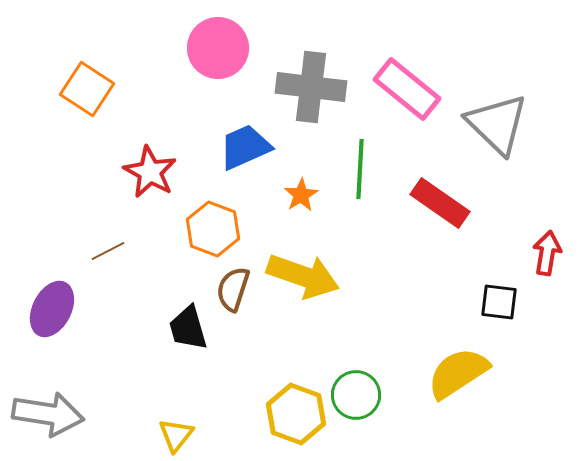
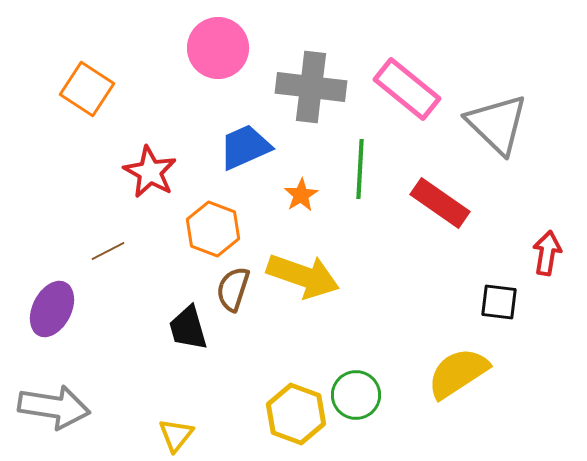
gray arrow: moved 6 px right, 7 px up
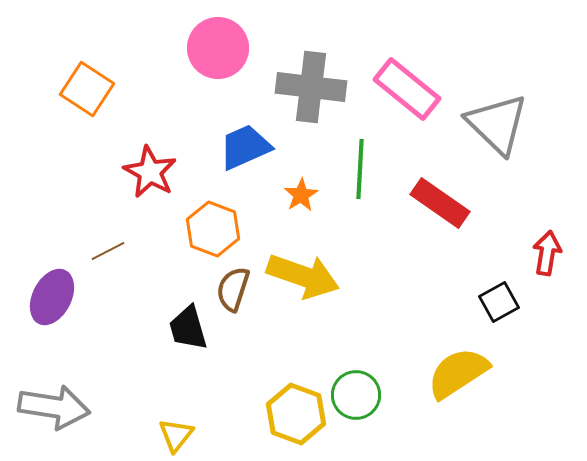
black square: rotated 36 degrees counterclockwise
purple ellipse: moved 12 px up
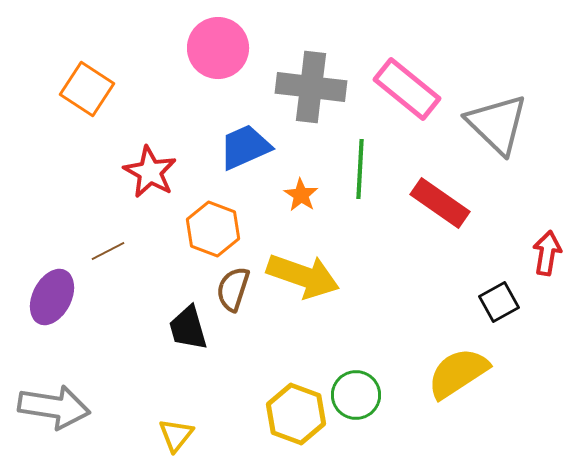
orange star: rotated 8 degrees counterclockwise
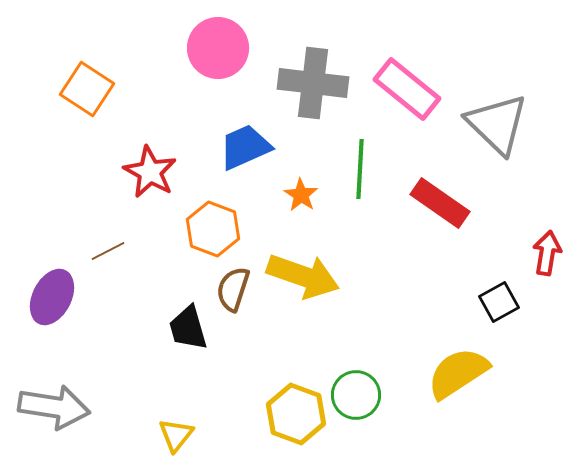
gray cross: moved 2 px right, 4 px up
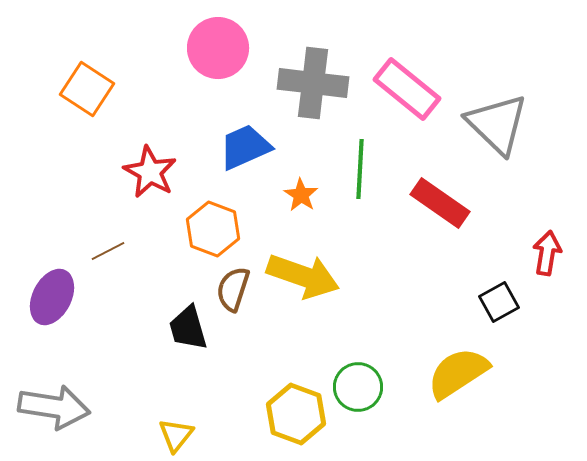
green circle: moved 2 px right, 8 px up
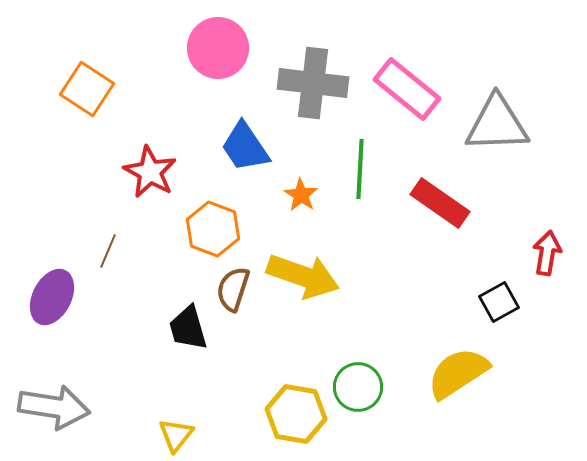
gray triangle: rotated 46 degrees counterclockwise
blue trapezoid: rotated 100 degrees counterclockwise
brown line: rotated 40 degrees counterclockwise
yellow hexagon: rotated 10 degrees counterclockwise
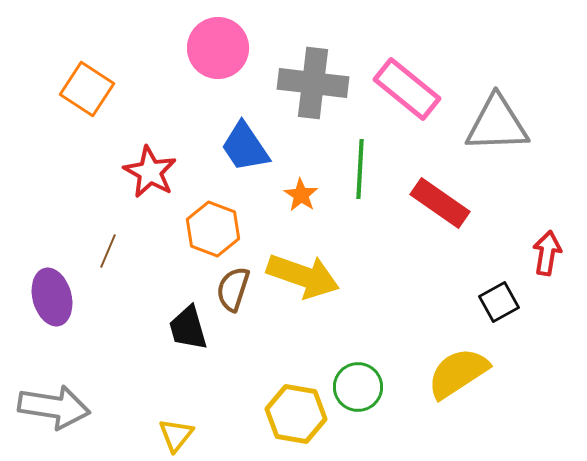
purple ellipse: rotated 42 degrees counterclockwise
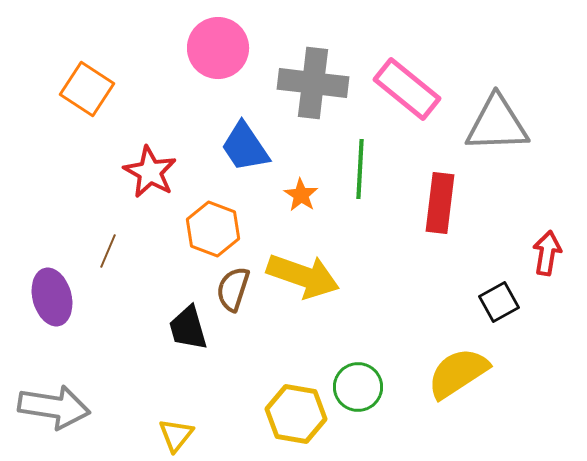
red rectangle: rotated 62 degrees clockwise
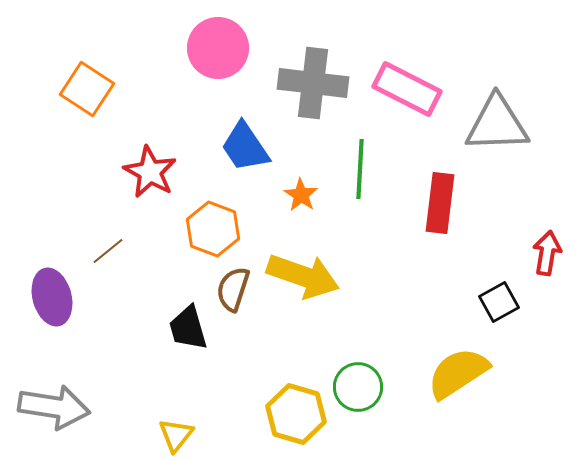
pink rectangle: rotated 12 degrees counterclockwise
brown line: rotated 28 degrees clockwise
yellow hexagon: rotated 6 degrees clockwise
